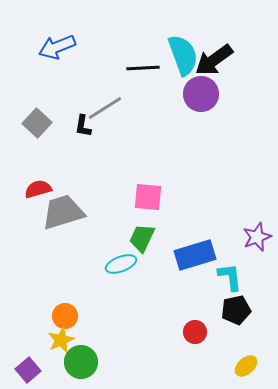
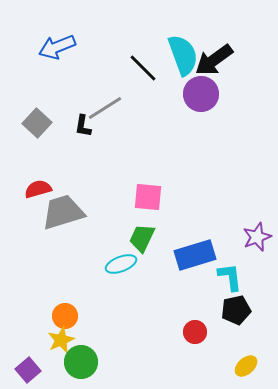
black line: rotated 48 degrees clockwise
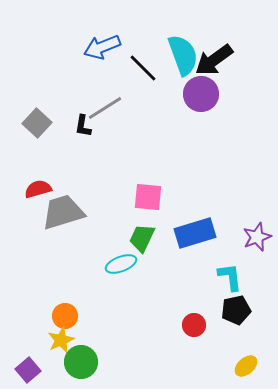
blue arrow: moved 45 px right
blue rectangle: moved 22 px up
red circle: moved 1 px left, 7 px up
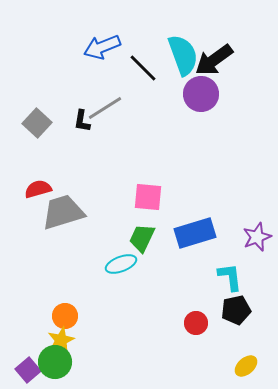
black L-shape: moved 1 px left, 5 px up
red circle: moved 2 px right, 2 px up
green circle: moved 26 px left
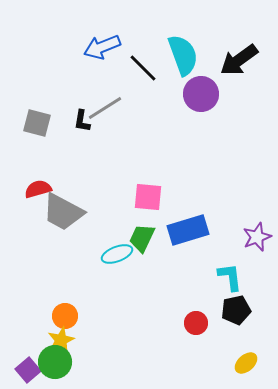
black arrow: moved 25 px right
gray square: rotated 28 degrees counterclockwise
gray trapezoid: rotated 135 degrees counterclockwise
blue rectangle: moved 7 px left, 3 px up
cyan ellipse: moved 4 px left, 10 px up
yellow ellipse: moved 3 px up
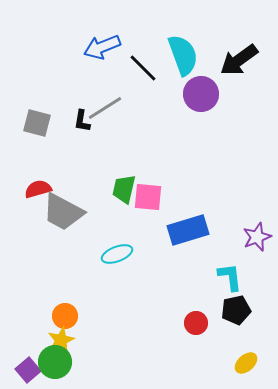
green trapezoid: moved 18 px left, 49 px up; rotated 12 degrees counterclockwise
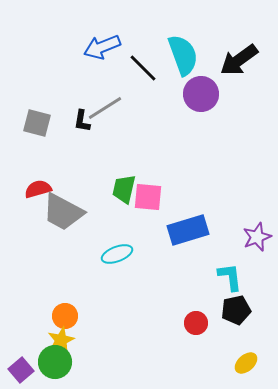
purple square: moved 7 px left
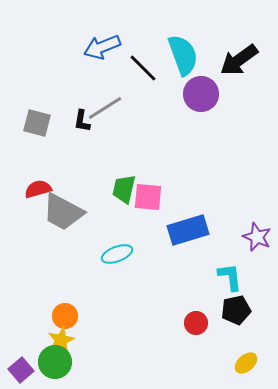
purple star: rotated 28 degrees counterclockwise
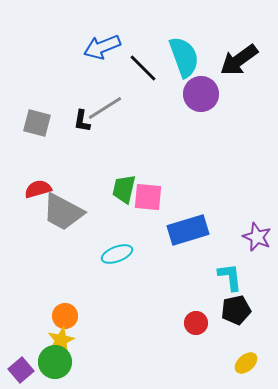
cyan semicircle: moved 1 px right, 2 px down
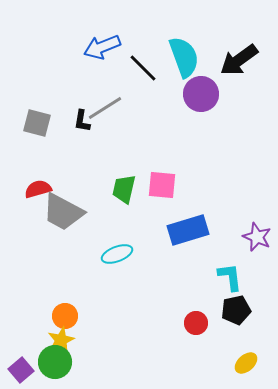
pink square: moved 14 px right, 12 px up
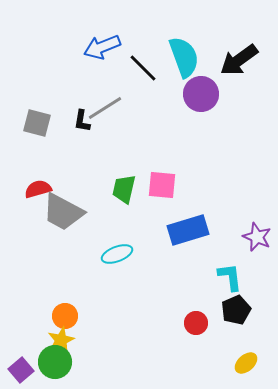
black pentagon: rotated 12 degrees counterclockwise
